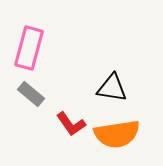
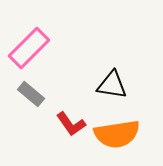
pink rectangle: rotated 30 degrees clockwise
black triangle: moved 3 px up
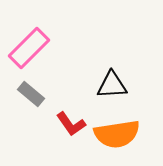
black triangle: rotated 12 degrees counterclockwise
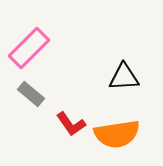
black triangle: moved 12 px right, 8 px up
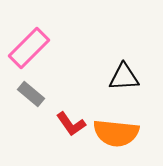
orange semicircle: moved 1 px left, 1 px up; rotated 15 degrees clockwise
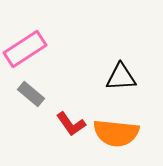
pink rectangle: moved 4 px left, 1 px down; rotated 12 degrees clockwise
black triangle: moved 3 px left
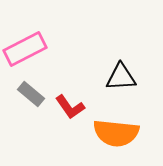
pink rectangle: rotated 6 degrees clockwise
red L-shape: moved 1 px left, 17 px up
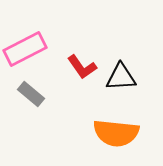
red L-shape: moved 12 px right, 40 px up
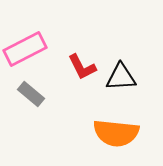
red L-shape: rotated 8 degrees clockwise
